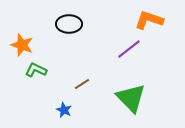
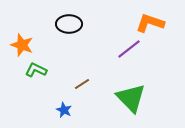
orange L-shape: moved 1 px right, 3 px down
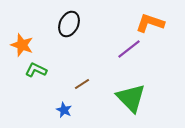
black ellipse: rotated 65 degrees counterclockwise
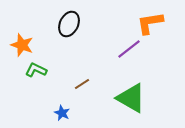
orange L-shape: rotated 28 degrees counterclockwise
green triangle: rotated 16 degrees counterclockwise
blue star: moved 2 px left, 3 px down
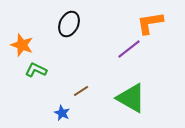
brown line: moved 1 px left, 7 px down
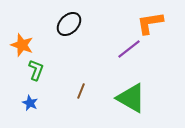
black ellipse: rotated 20 degrees clockwise
green L-shape: rotated 85 degrees clockwise
brown line: rotated 35 degrees counterclockwise
blue star: moved 32 px left, 10 px up
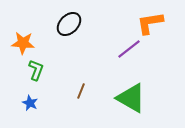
orange star: moved 1 px right, 2 px up; rotated 15 degrees counterclockwise
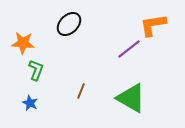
orange L-shape: moved 3 px right, 2 px down
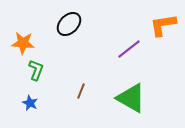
orange L-shape: moved 10 px right
